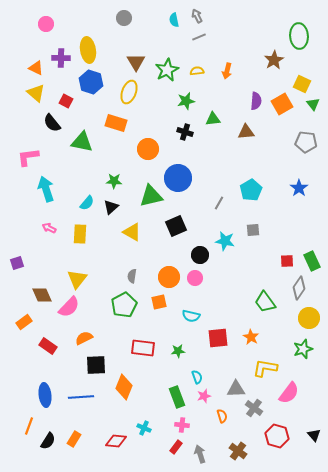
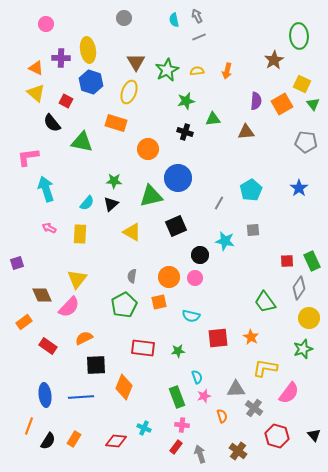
black triangle at (111, 207): moved 3 px up
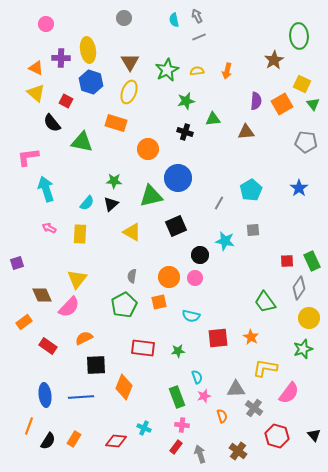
brown triangle at (136, 62): moved 6 px left
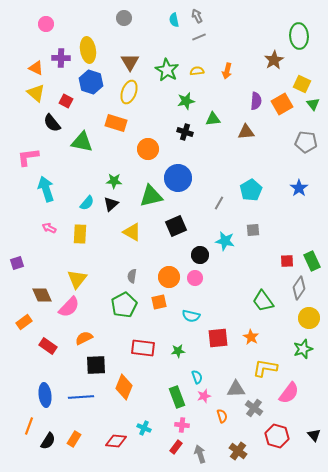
green star at (167, 70): rotated 15 degrees counterclockwise
green trapezoid at (265, 302): moved 2 px left, 1 px up
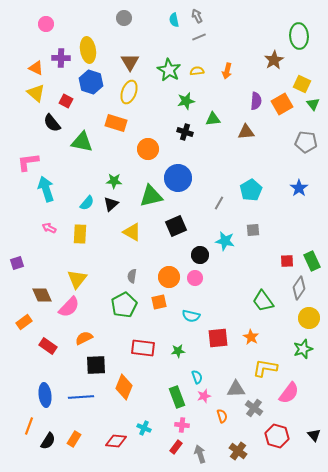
green star at (167, 70): moved 2 px right
pink L-shape at (28, 157): moved 5 px down
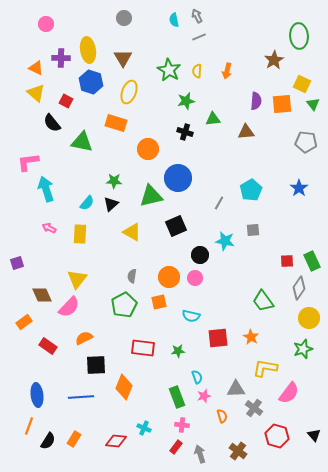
brown triangle at (130, 62): moved 7 px left, 4 px up
yellow semicircle at (197, 71): rotated 80 degrees counterclockwise
orange square at (282, 104): rotated 25 degrees clockwise
blue ellipse at (45, 395): moved 8 px left
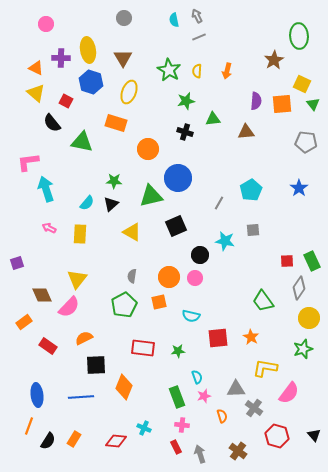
red rectangle at (176, 447): rotated 64 degrees counterclockwise
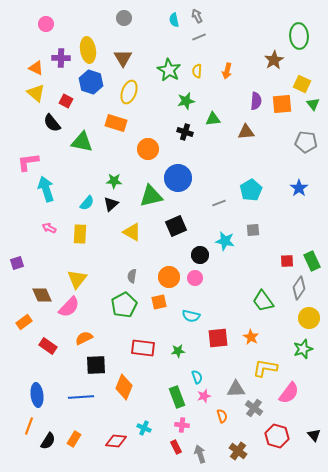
gray line at (219, 203): rotated 40 degrees clockwise
